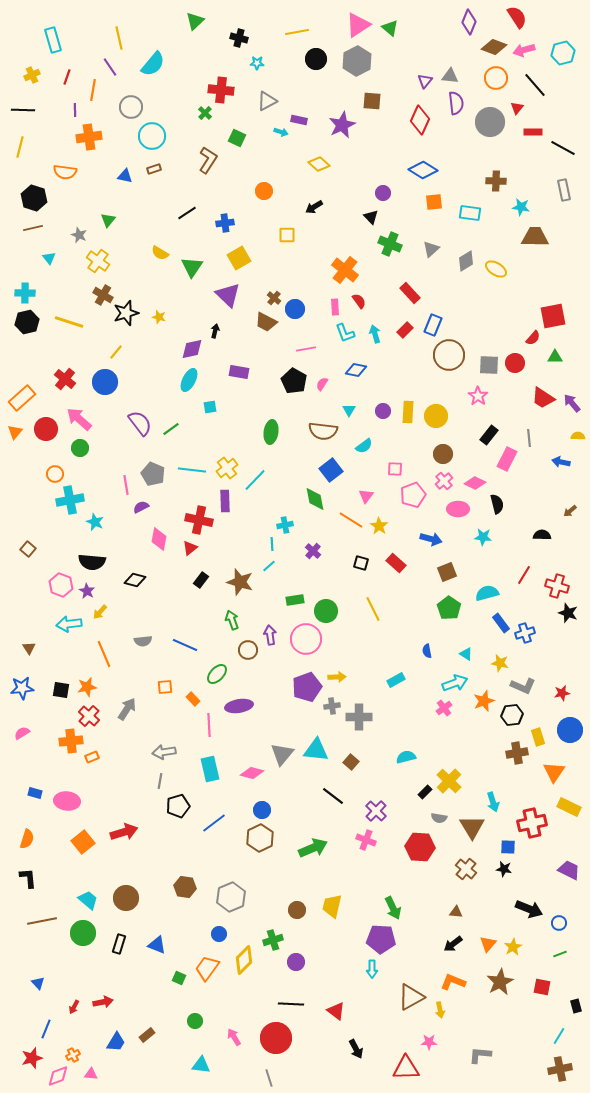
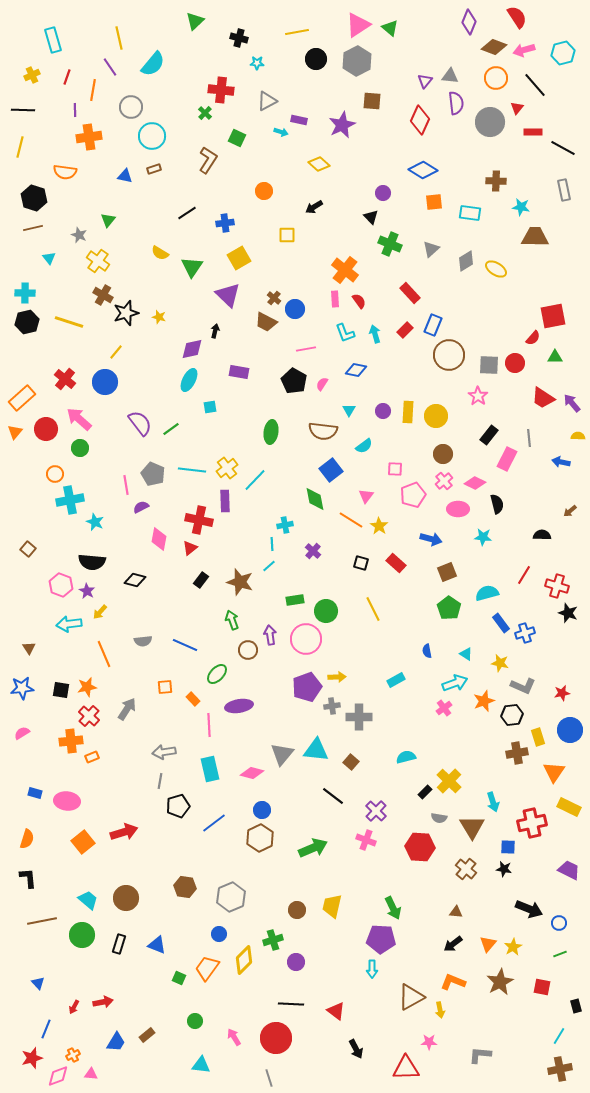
pink rectangle at (335, 307): moved 8 px up
green circle at (83, 933): moved 1 px left, 2 px down
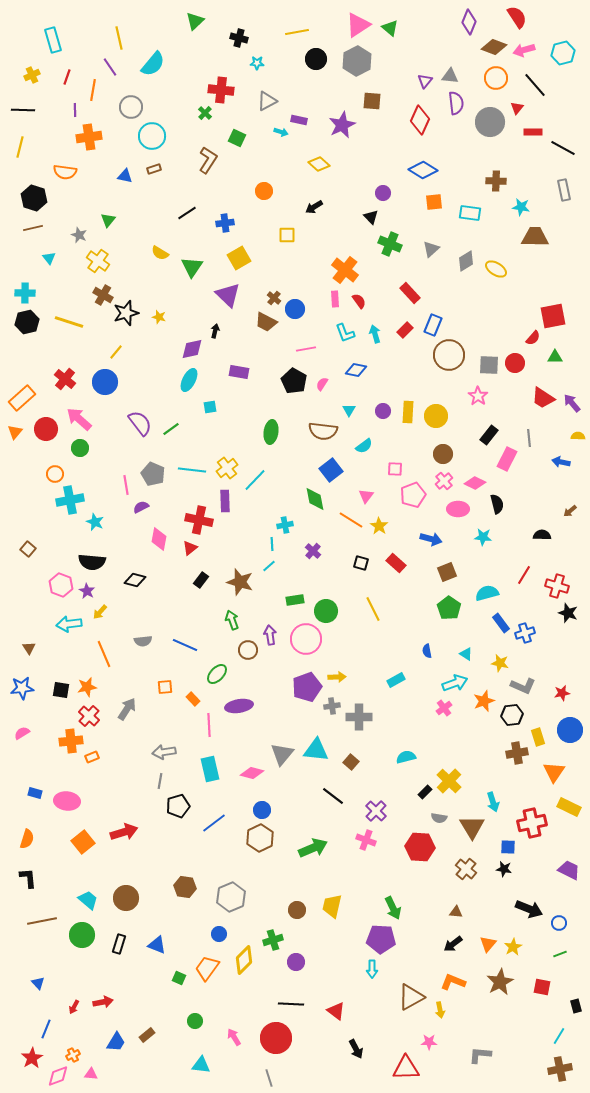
red star at (32, 1058): rotated 15 degrees counterclockwise
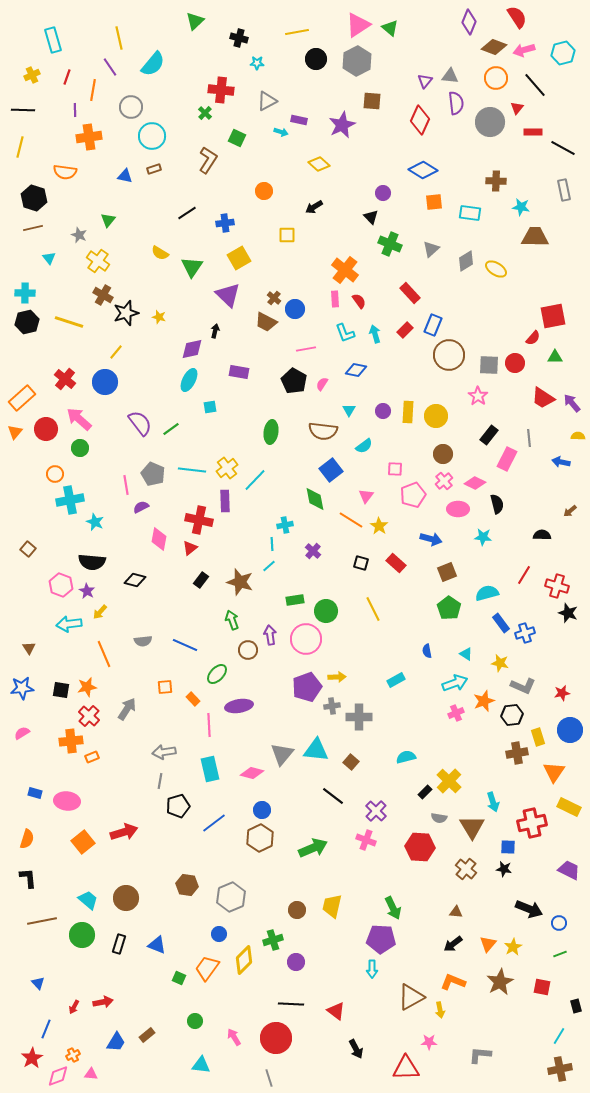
pink cross at (444, 708): moved 12 px right, 5 px down; rotated 14 degrees clockwise
brown hexagon at (185, 887): moved 2 px right, 2 px up
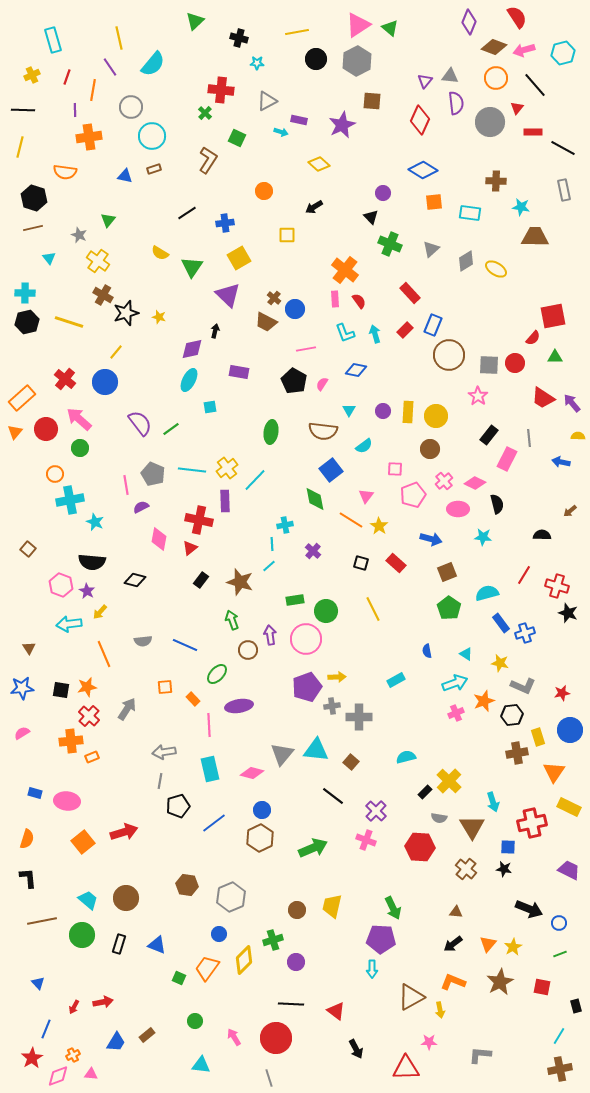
brown circle at (443, 454): moved 13 px left, 5 px up
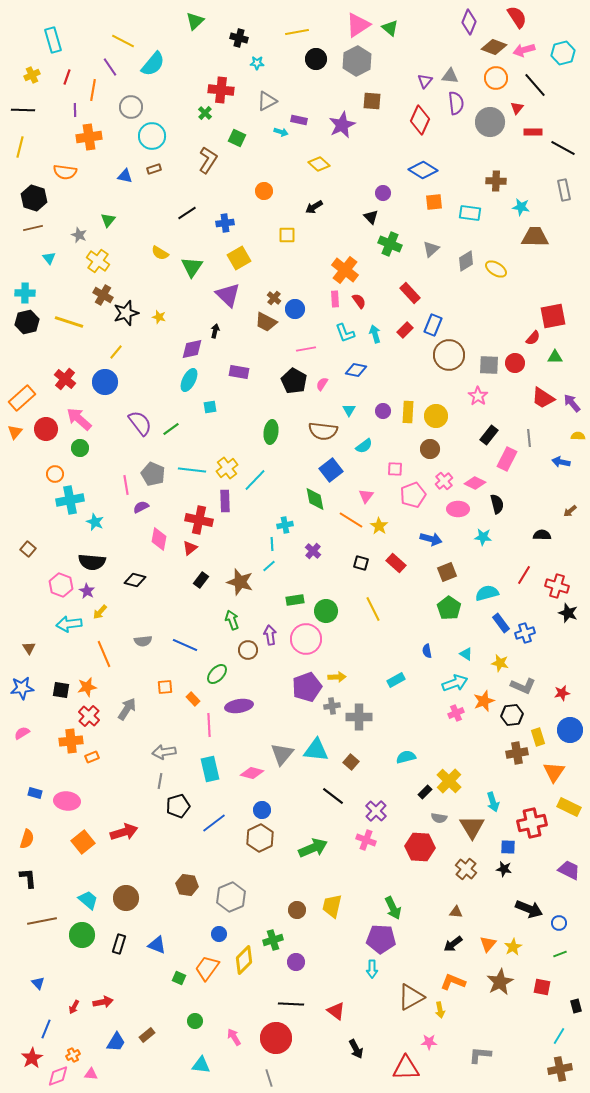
yellow line at (119, 38): moved 4 px right, 3 px down; rotated 50 degrees counterclockwise
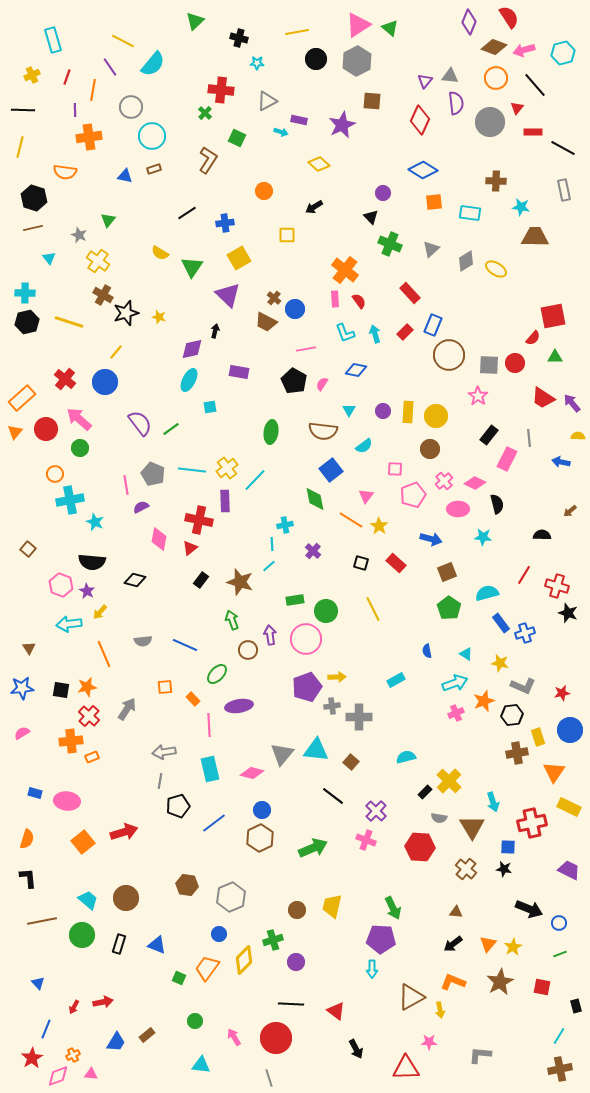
red semicircle at (517, 17): moved 8 px left
red rectangle at (405, 330): moved 2 px down
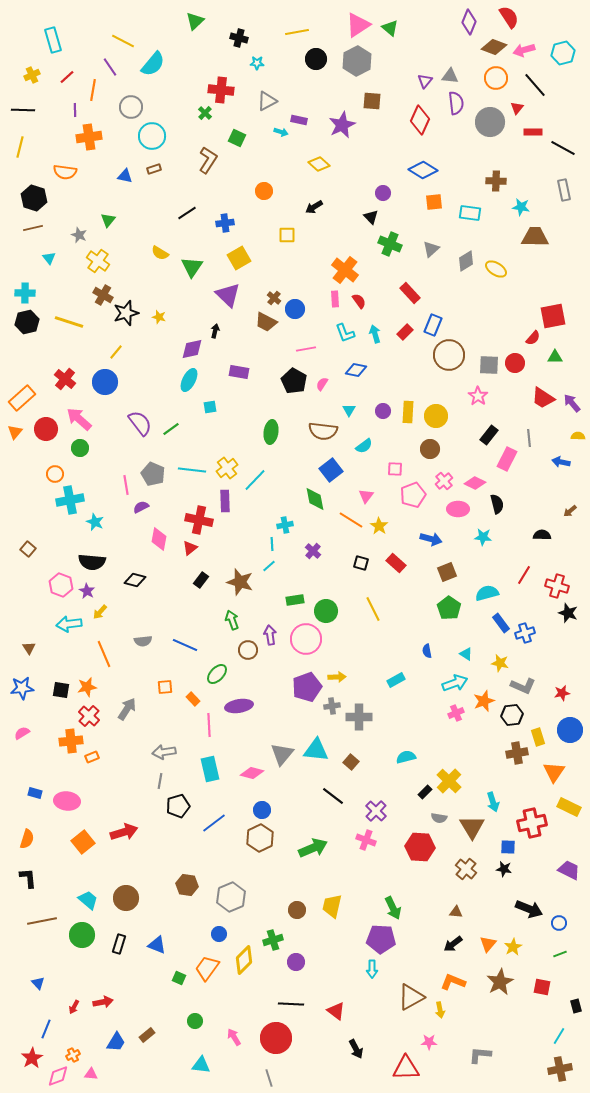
red line at (67, 77): rotated 28 degrees clockwise
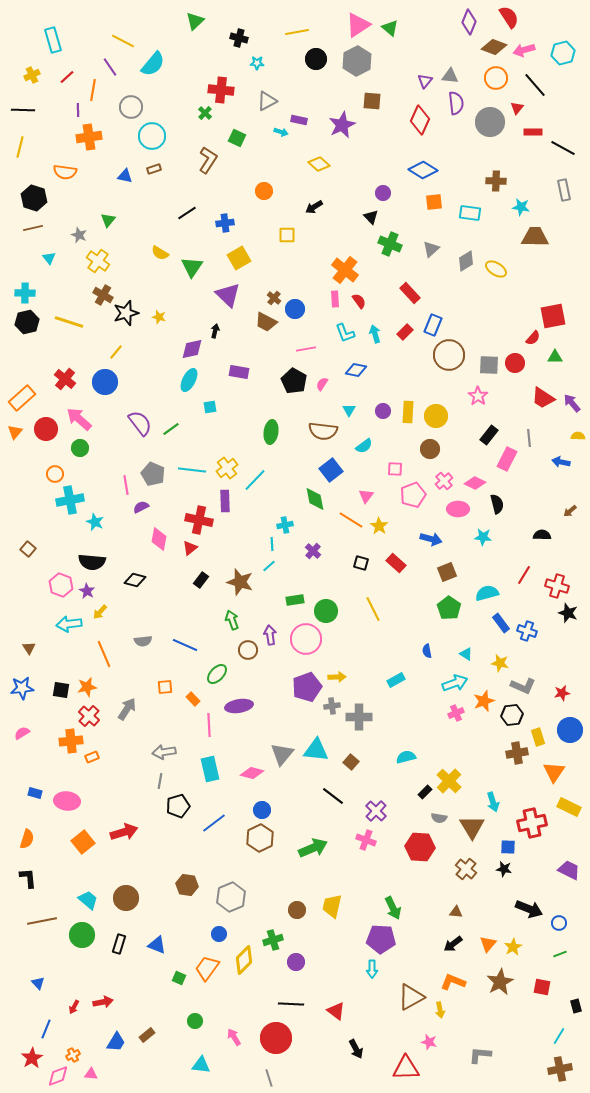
purple line at (75, 110): moved 3 px right
blue cross at (525, 633): moved 2 px right, 2 px up; rotated 36 degrees clockwise
pink star at (429, 1042): rotated 14 degrees clockwise
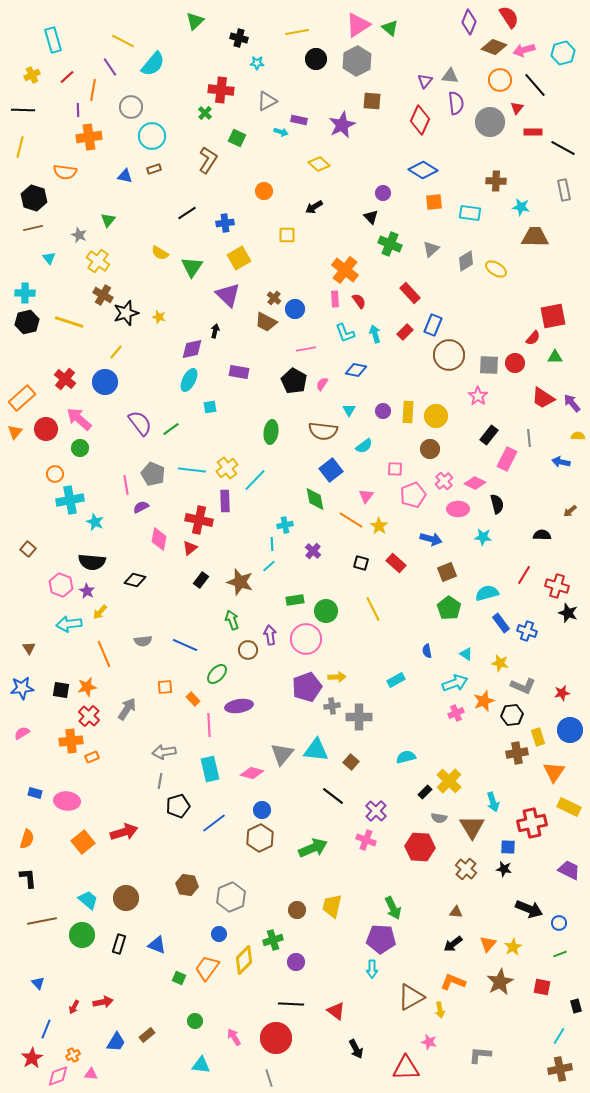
orange circle at (496, 78): moved 4 px right, 2 px down
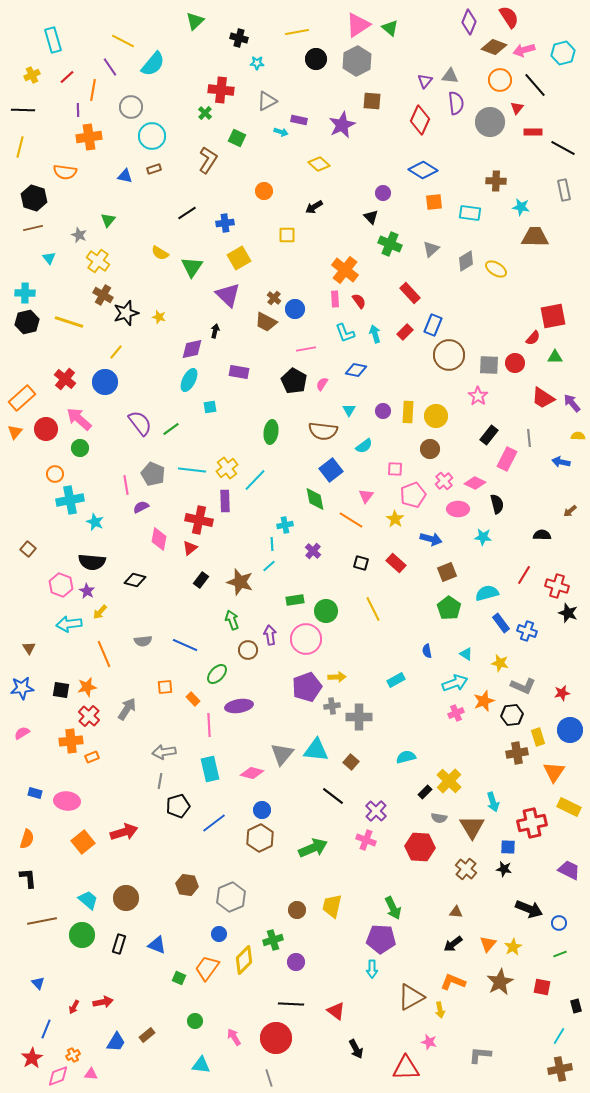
yellow star at (379, 526): moved 16 px right, 7 px up
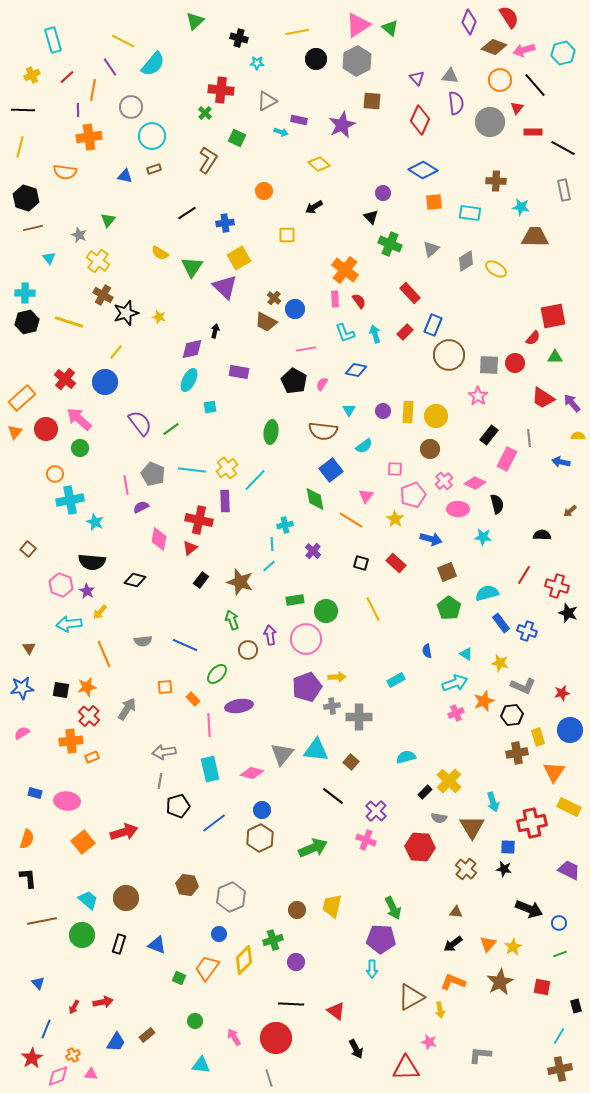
purple triangle at (425, 81): moved 8 px left, 3 px up; rotated 21 degrees counterclockwise
black hexagon at (34, 198): moved 8 px left
purple triangle at (228, 295): moved 3 px left, 8 px up
